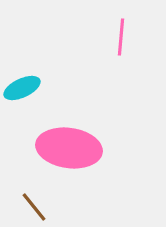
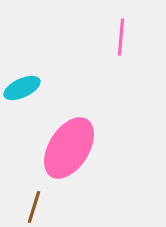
pink ellipse: rotated 66 degrees counterclockwise
brown line: rotated 56 degrees clockwise
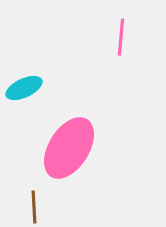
cyan ellipse: moved 2 px right
brown line: rotated 20 degrees counterclockwise
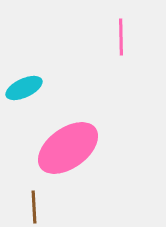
pink line: rotated 6 degrees counterclockwise
pink ellipse: moved 1 px left; rotated 22 degrees clockwise
